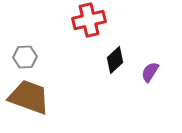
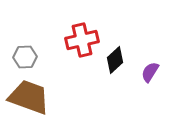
red cross: moved 7 px left, 20 px down
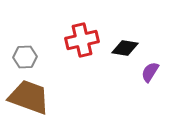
black diamond: moved 10 px right, 12 px up; rotated 52 degrees clockwise
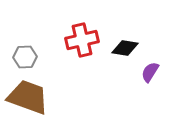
brown trapezoid: moved 1 px left
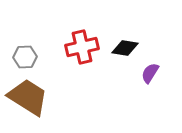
red cross: moved 7 px down
purple semicircle: moved 1 px down
brown trapezoid: rotated 12 degrees clockwise
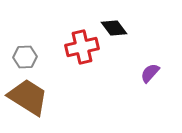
black diamond: moved 11 px left, 20 px up; rotated 44 degrees clockwise
purple semicircle: rotated 10 degrees clockwise
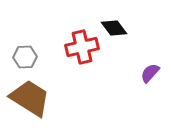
brown trapezoid: moved 2 px right, 1 px down
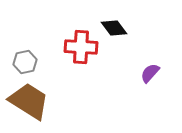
red cross: moved 1 px left; rotated 16 degrees clockwise
gray hexagon: moved 5 px down; rotated 10 degrees counterclockwise
brown trapezoid: moved 1 px left, 3 px down
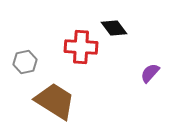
brown trapezoid: moved 26 px right
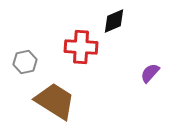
black diamond: moved 7 px up; rotated 76 degrees counterclockwise
